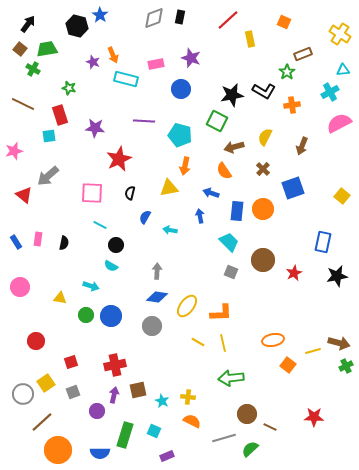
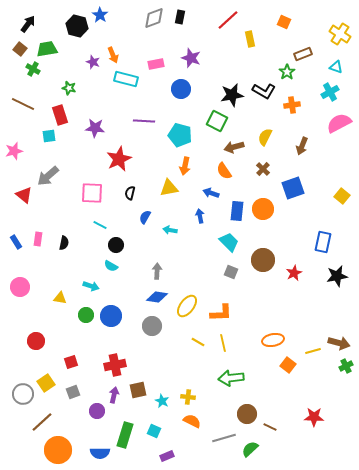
cyan triangle at (343, 70): moved 7 px left, 3 px up; rotated 24 degrees clockwise
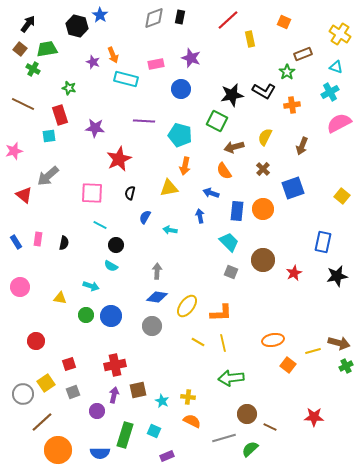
red square at (71, 362): moved 2 px left, 2 px down
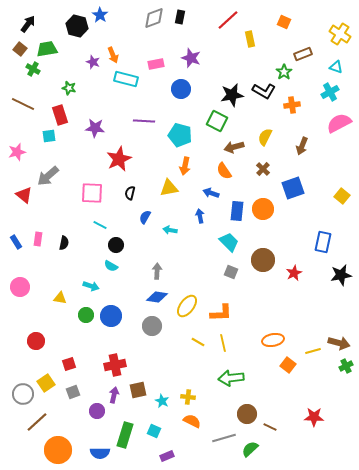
green star at (287, 72): moved 3 px left
pink star at (14, 151): moved 3 px right, 1 px down
black star at (337, 276): moved 4 px right, 1 px up
brown line at (42, 422): moved 5 px left
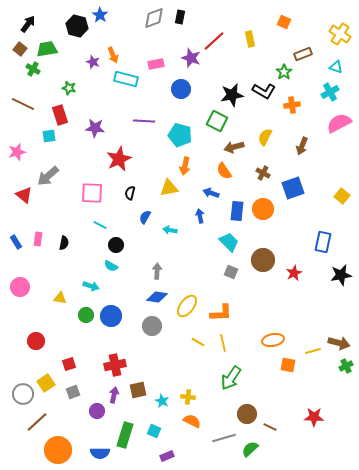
red line at (228, 20): moved 14 px left, 21 px down
brown cross at (263, 169): moved 4 px down; rotated 16 degrees counterclockwise
orange square at (288, 365): rotated 28 degrees counterclockwise
green arrow at (231, 378): rotated 50 degrees counterclockwise
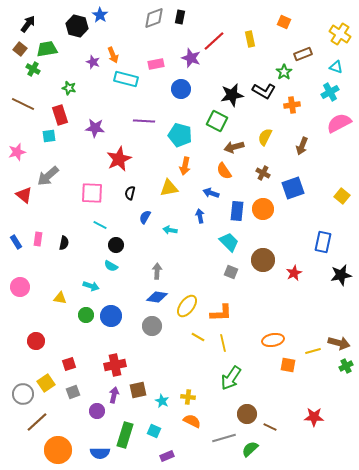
yellow line at (198, 342): moved 5 px up
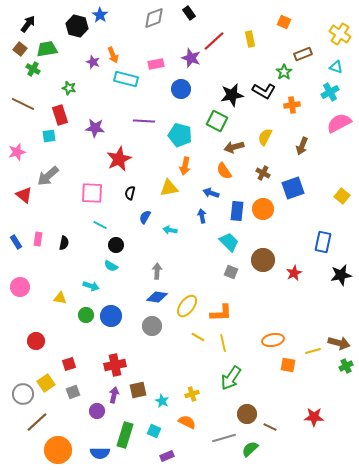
black rectangle at (180, 17): moved 9 px right, 4 px up; rotated 48 degrees counterclockwise
blue arrow at (200, 216): moved 2 px right
yellow cross at (188, 397): moved 4 px right, 3 px up; rotated 24 degrees counterclockwise
orange semicircle at (192, 421): moved 5 px left, 1 px down
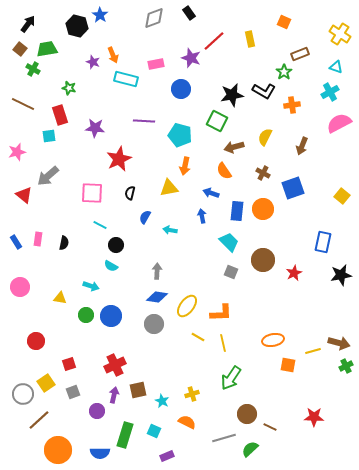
brown rectangle at (303, 54): moved 3 px left
gray circle at (152, 326): moved 2 px right, 2 px up
red cross at (115, 365): rotated 15 degrees counterclockwise
brown line at (37, 422): moved 2 px right, 2 px up
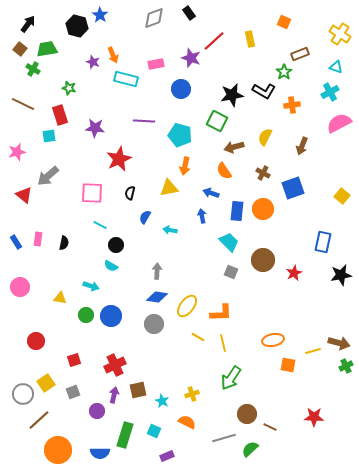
red square at (69, 364): moved 5 px right, 4 px up
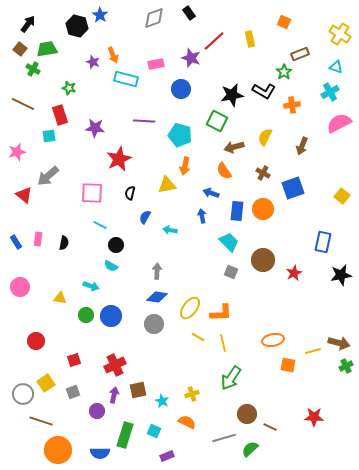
yellow triangle at (169, 188): moved 2 px left, 3 px up
yellow ellipse at (187, 306): moved 3 px right, 2 px down
brown line at (39, 420): moved 2 px right, 1 px down; rotated 60 degrees clockwise
